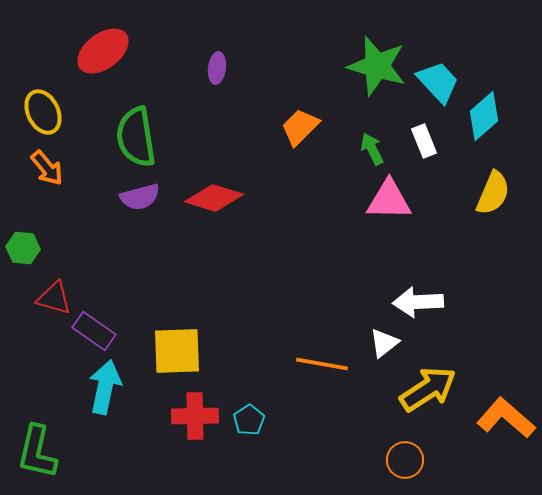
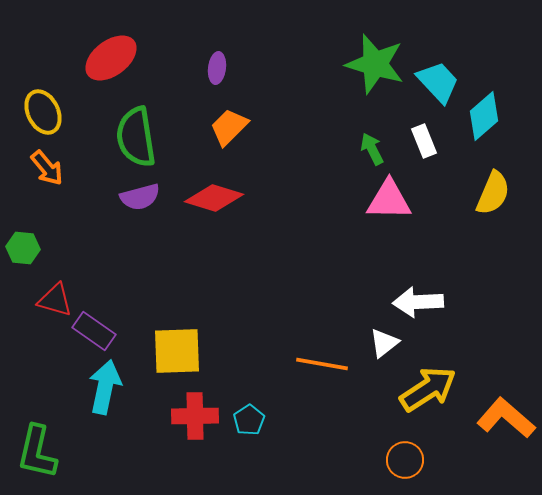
red ellipse: moved 8 px right, 7 px down
green star: moved 2 px left, 2 px up
orange trapezoid: moved 71 px left
red triangle: moved 1 px right, 2 px down
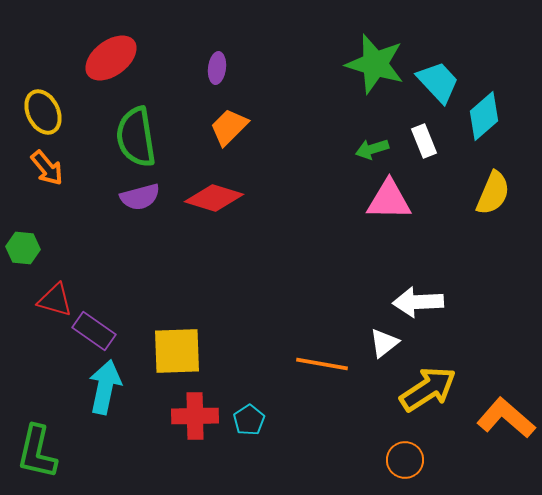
green arrow: rotated 80 degrees counterclockwise
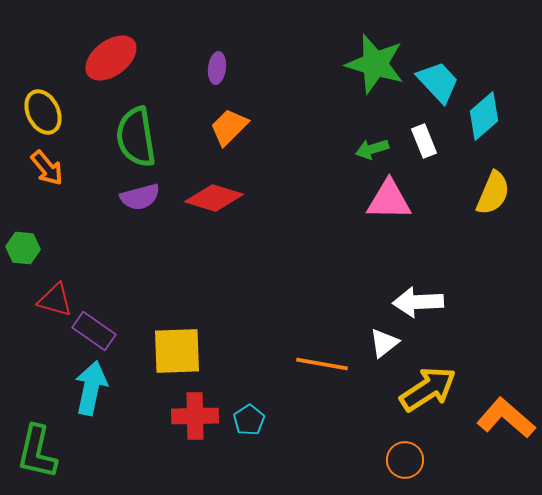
cyan arrow: moved 14 px left, 1 px down
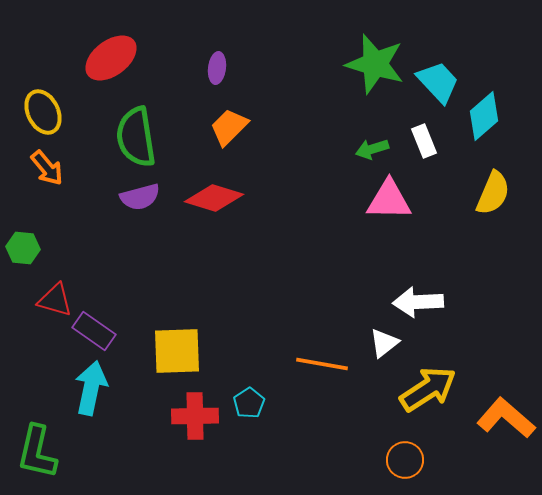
cyan pentagon: moved 17 px up
